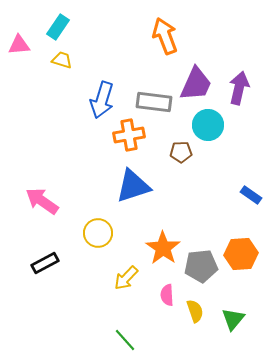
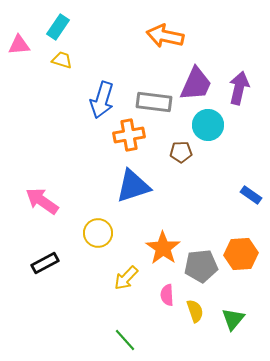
orange arrow: rotated 57 degrees counterclockwise
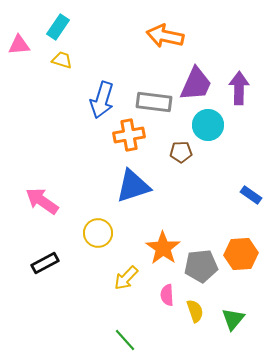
purple arrow: rotated 12 degrees counterclockwise
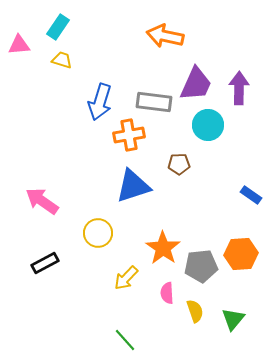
blue arrow: moved 2 px left, 2 px down
brown pentagon: moved 2 px left, 12 px down
pink semicircle: moved 2 px up
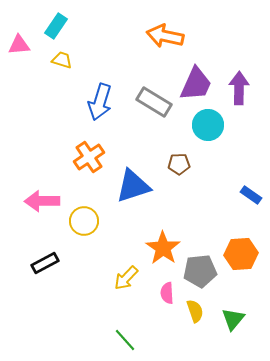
cyan rectangle: moved 2 px left, 1 px up
gray rectangle: rotated 24 degrees clockwise
orange cross: moved 40 px left, 22 px down; rotated 24 degrees counterclockwise
pink arrow: rotated 36 degrees counterclockwise
yellow circle: moved 14 px left, 12 px up
gray pentagon: moved 1 px left, 5 px down
